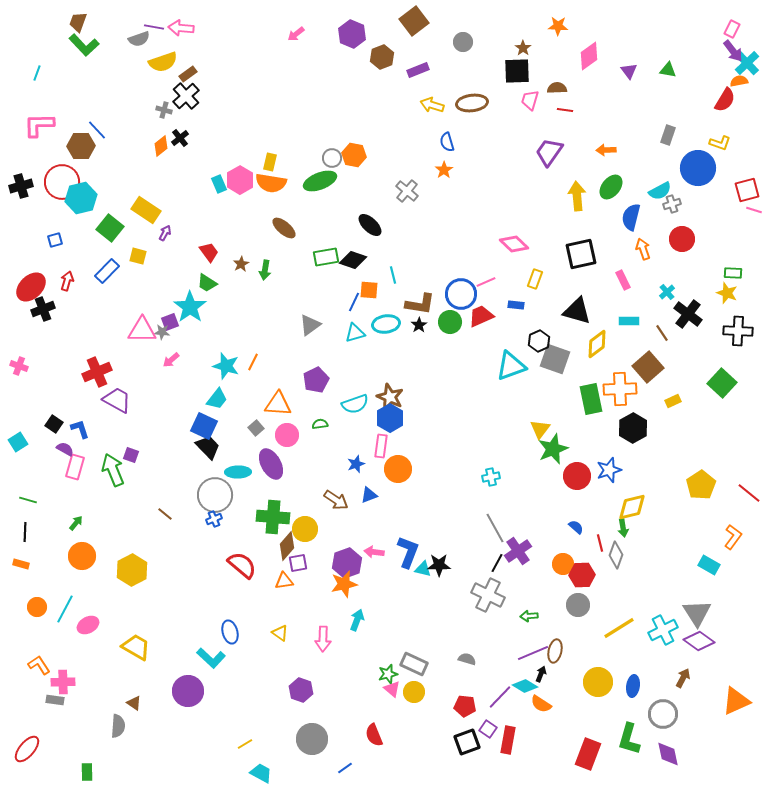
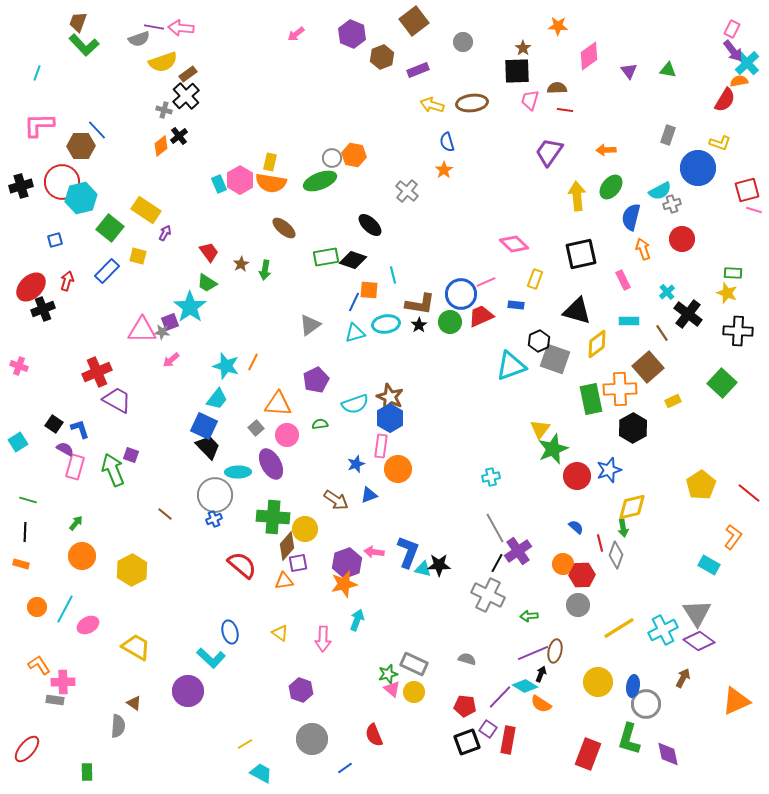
black cross at (180, 138): moved 1 px left, 2 px up
gray circle at (663, 714): moved 17 px left, 10 px up
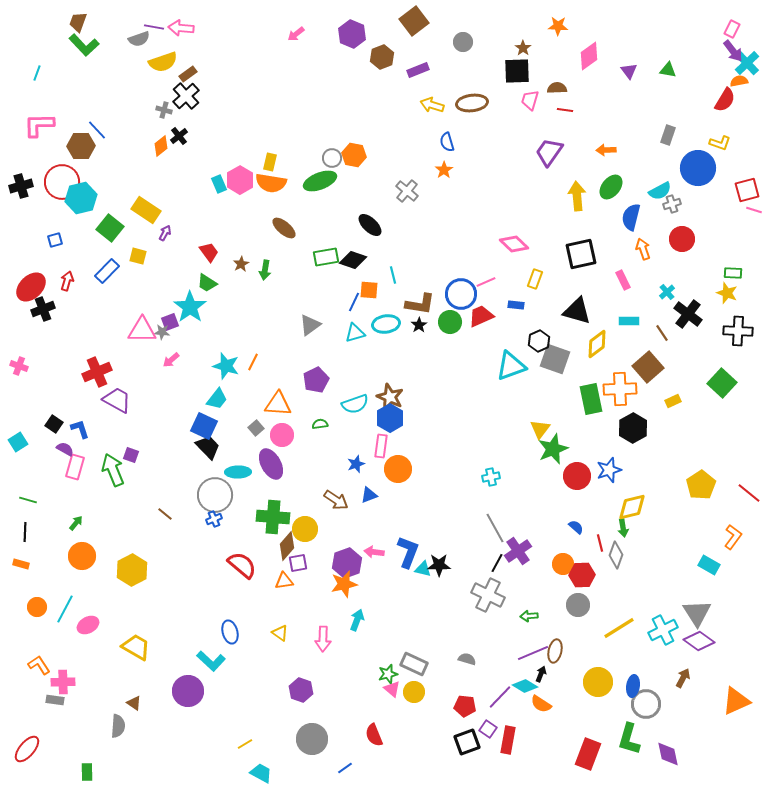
pink circle at (287, 435): moved 5 px left
cyan L-shape at (211, 658): moved 3 px down
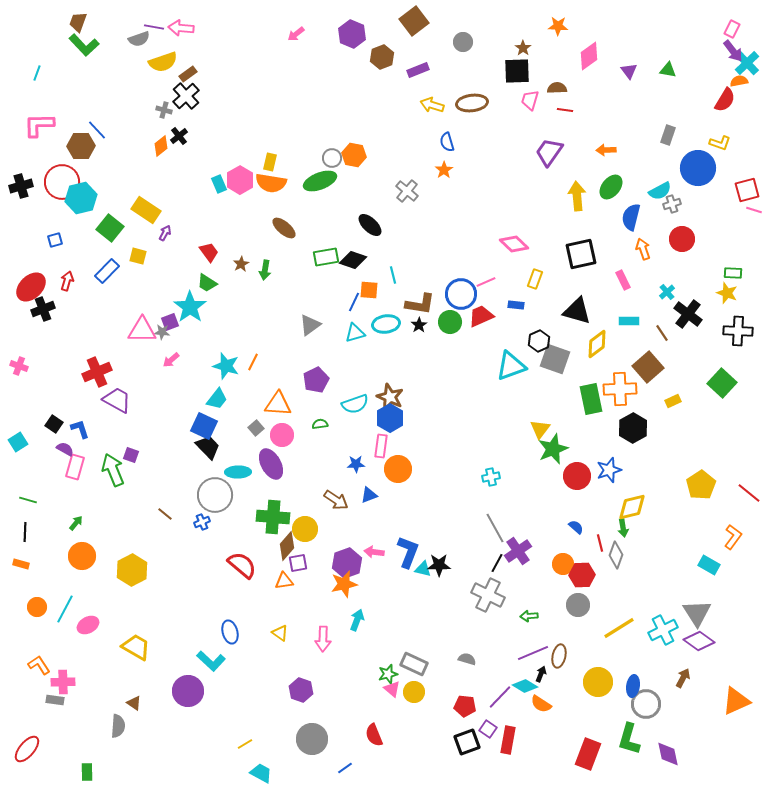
blue star at (356, 464): rotated 18 degrees clockwise
blue cross at (214, 519): moved 12 px left, 3 px down
brown ellipse at (555, 651): moved 4 px right, 5 px down
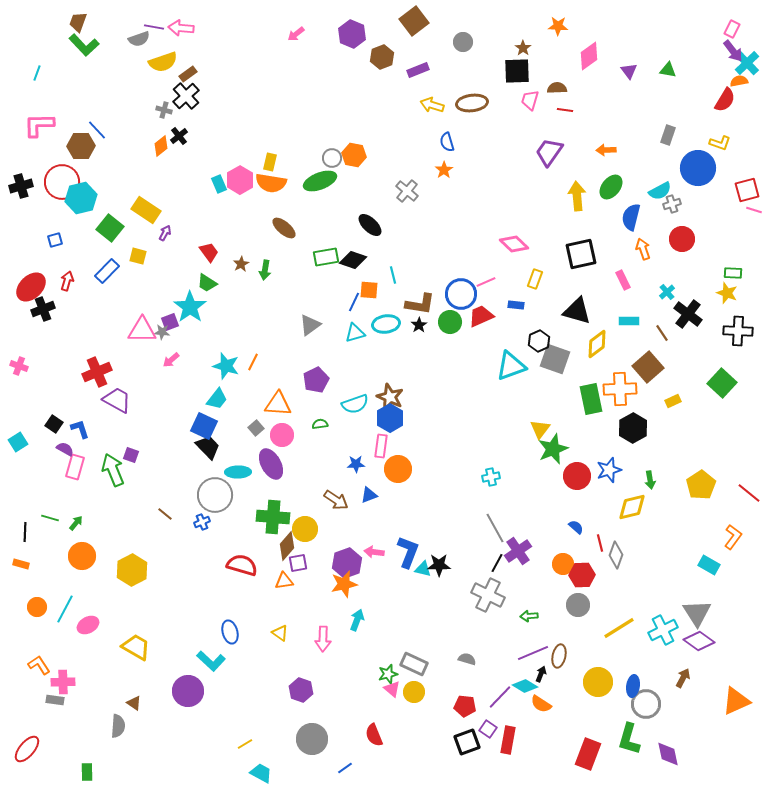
green line at (28, 500): moved 22 px right, 18 px down
green arrow at (623, 528): moved 27 px right, 48 px up
red semicircle at (242, 565): rotated 24 degrees counterclockwise
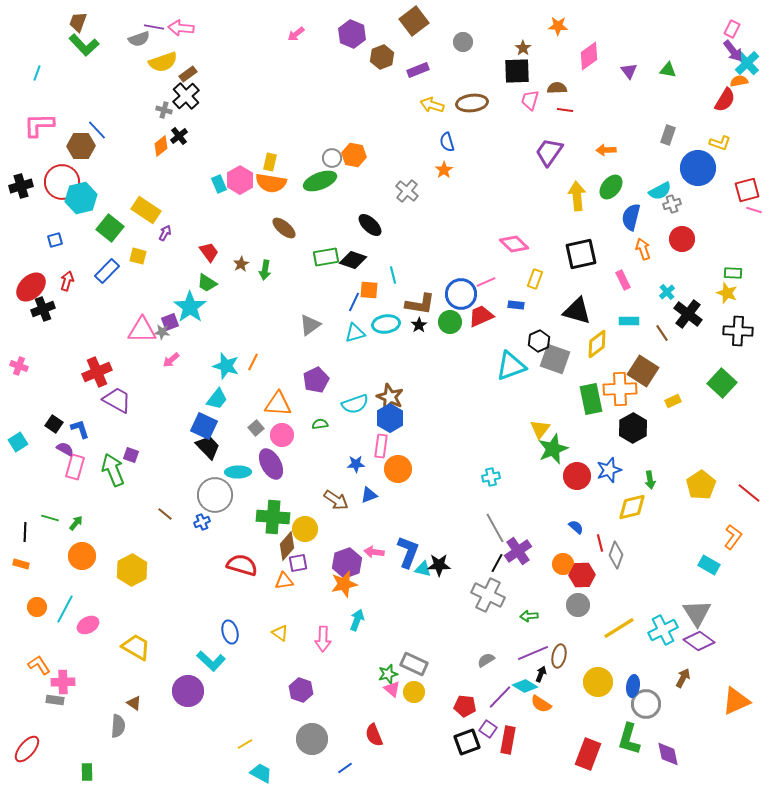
brown square at (648, 367): moved 5 px left, 4 px down; rotated 16 degrees counterclockwise
gray semicircle at (467, 659): moved 19 px right, 1 px down; rotated 48 degrees counterclockwise
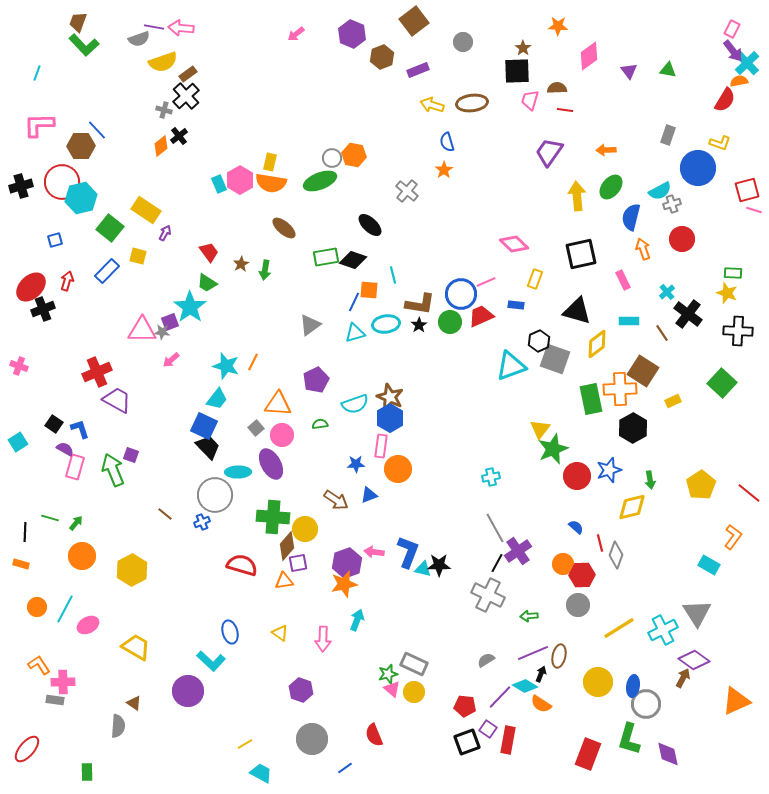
purple diamond at (699, 641): moved 5 px left, 19 px down
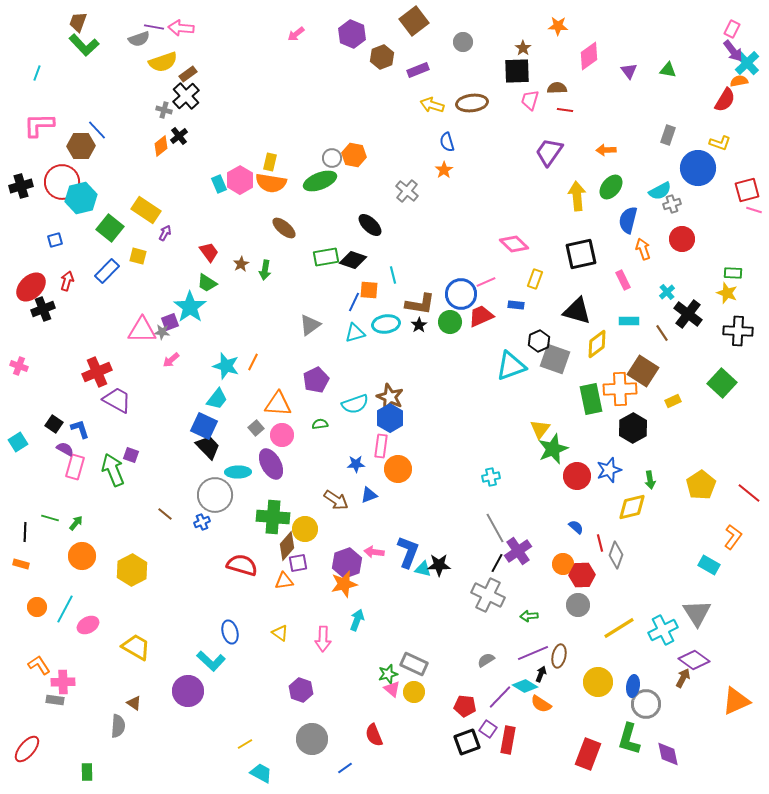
blue semicircle at (631, 217): moved 3 px left, 3 px down
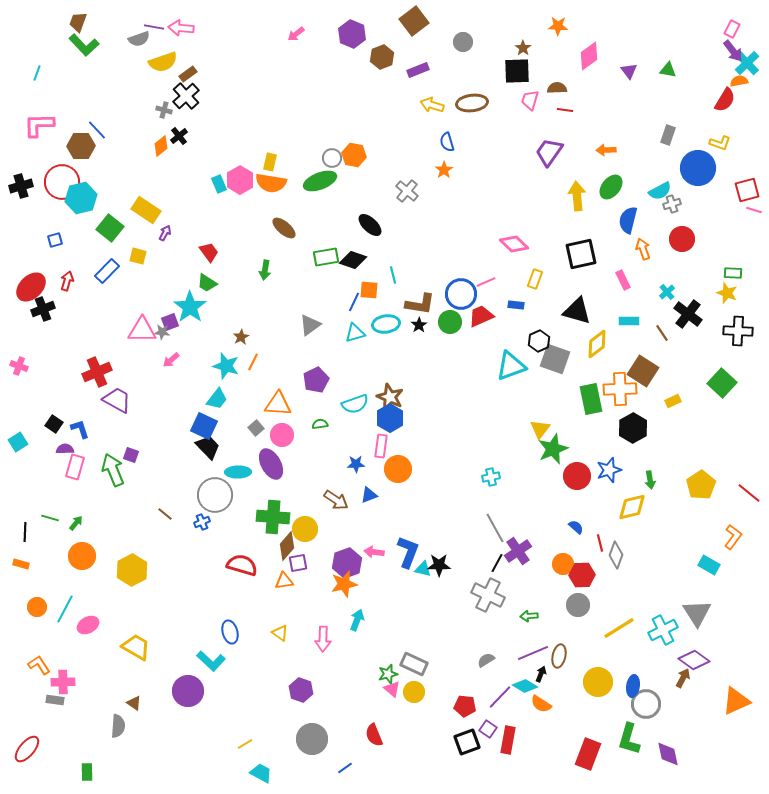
brown star at (241, 264): moved 73 px down
purple semicircle at (65, 449): rotated 30 degrees counterclockwise
